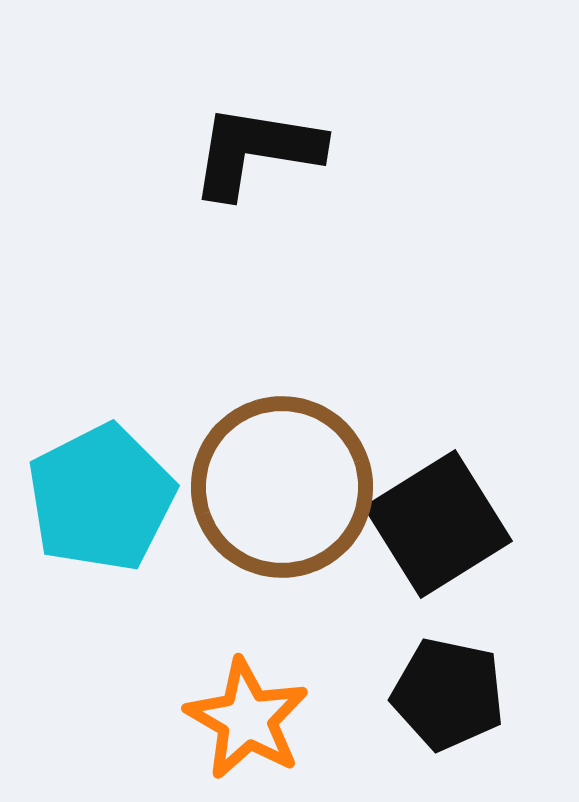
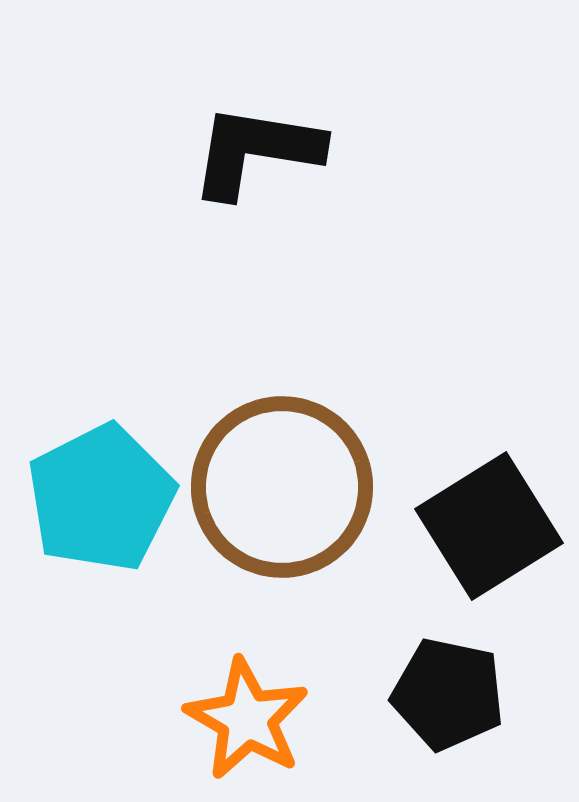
black square: moved 51 px right, 2 px down
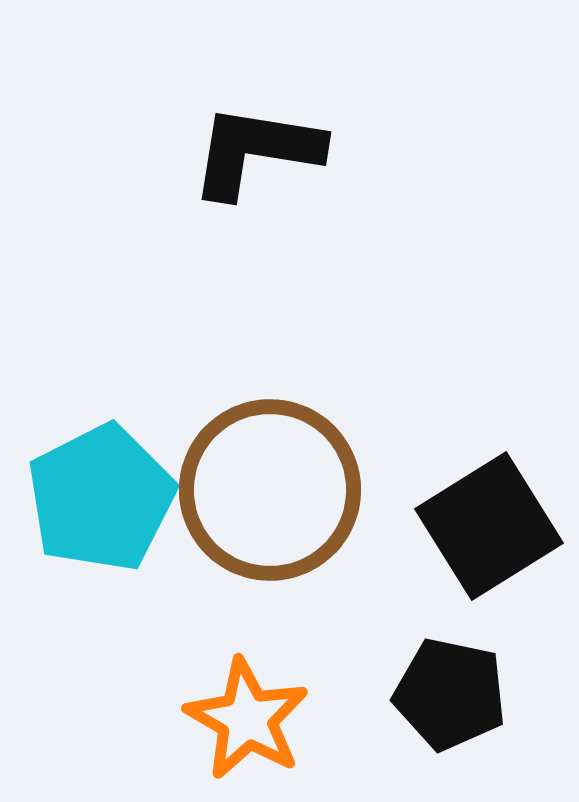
brown circle: moved 12 px left, 3 px down
black pentagon: moved 2 px right
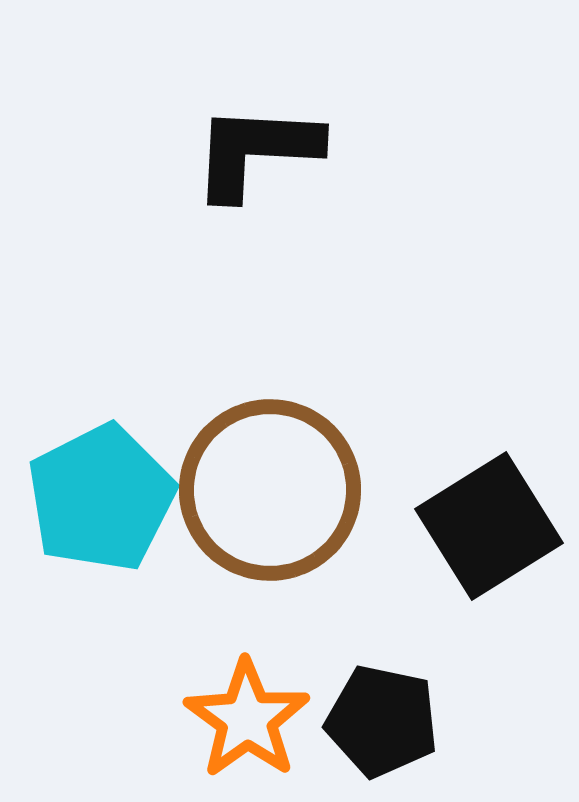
black L-shape: rotated 6 degrees counterclockwise
black pentagon: moved 68 px left, 27 px down
orange star: rotated 6 degrees clockwise
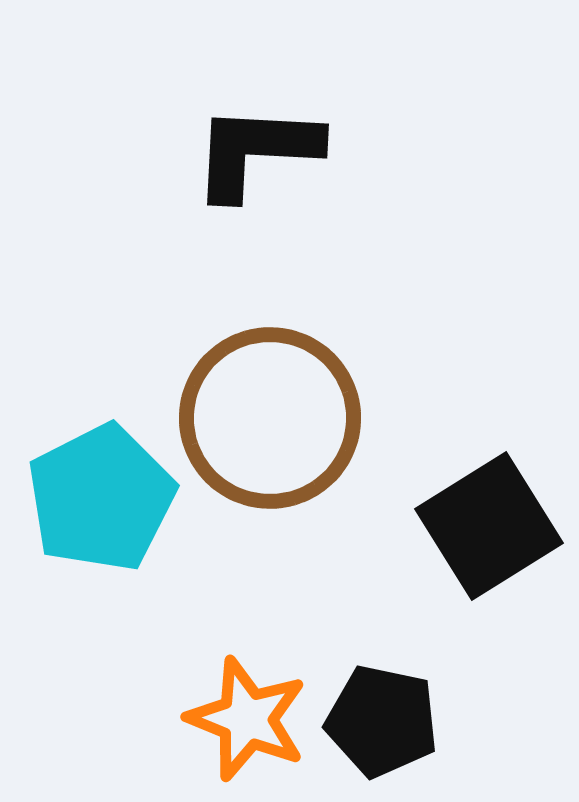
brown circle: moved 72 px up
orange star: rotated 14 degrees counterclockwise
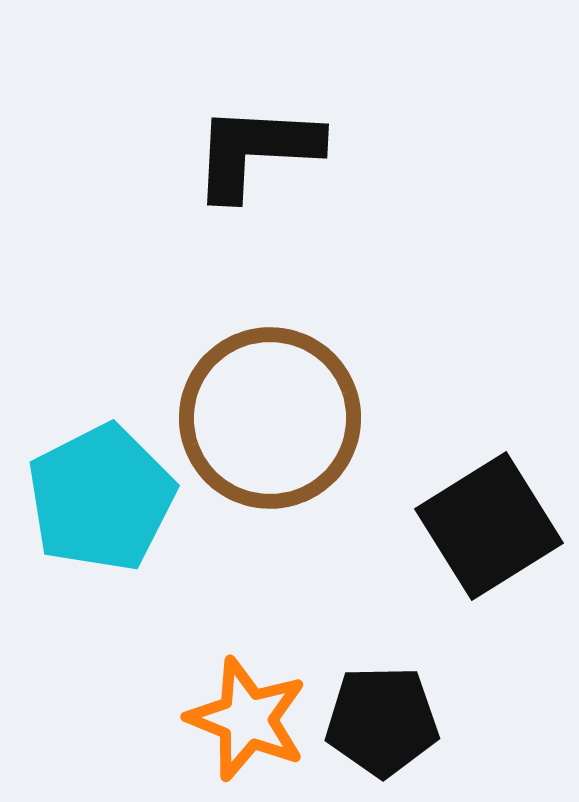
black pentagon: rotated 13 degrees counterclockwise
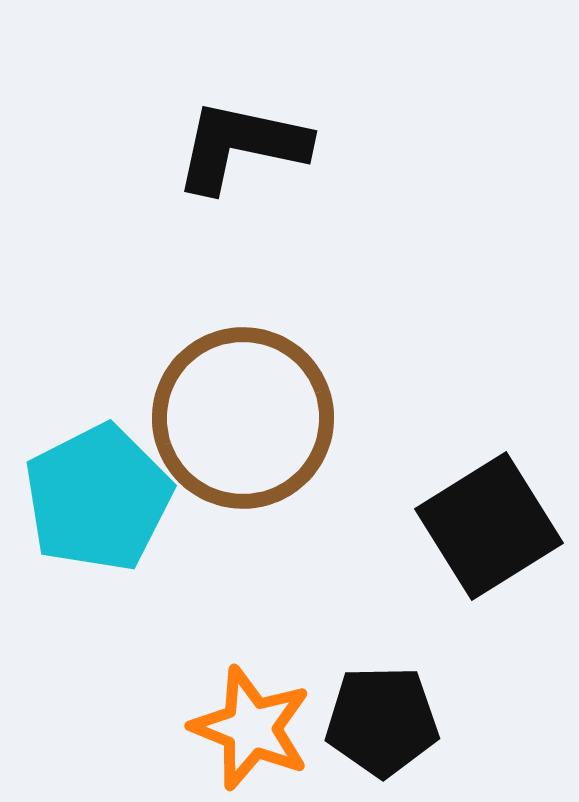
black L-shape: moved 15 px left, 5 px up; rotated 9 degrees clockwise
brown circle: moved 27 px left
cyan pentagon: moved 3 px left
orange star: moved 4 px right, 9 px down
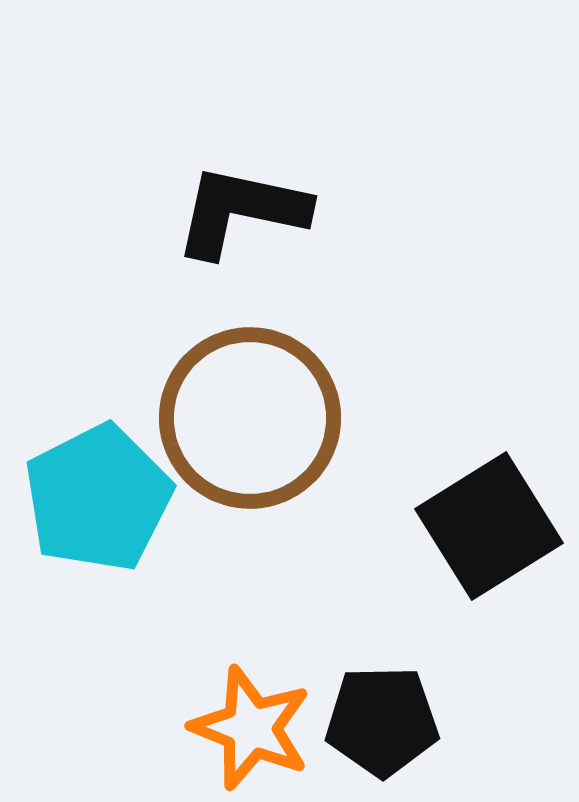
black L-shape: moved 65 px down
brown circle: moved 7 px right
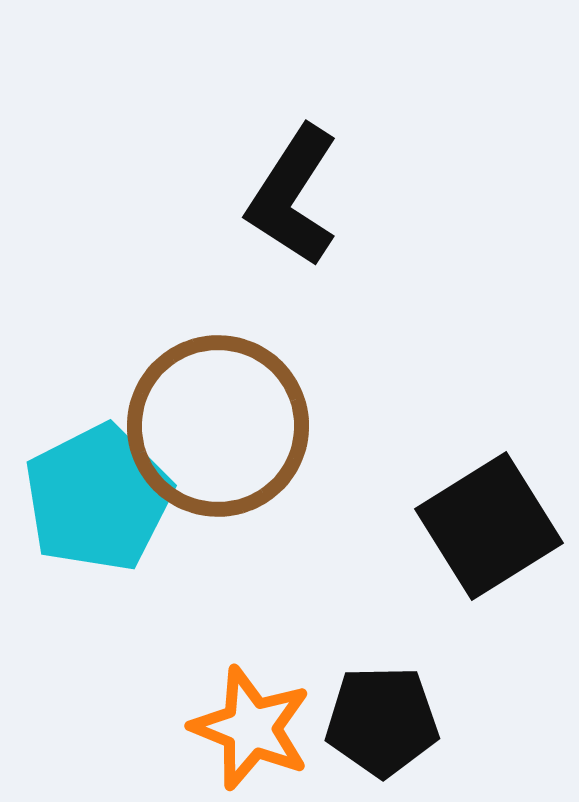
black L-shape: moved 52 px right, 15 px up; rotated 69 degrees counterclockwise
brown circle: moved 32 px left, 8 px down
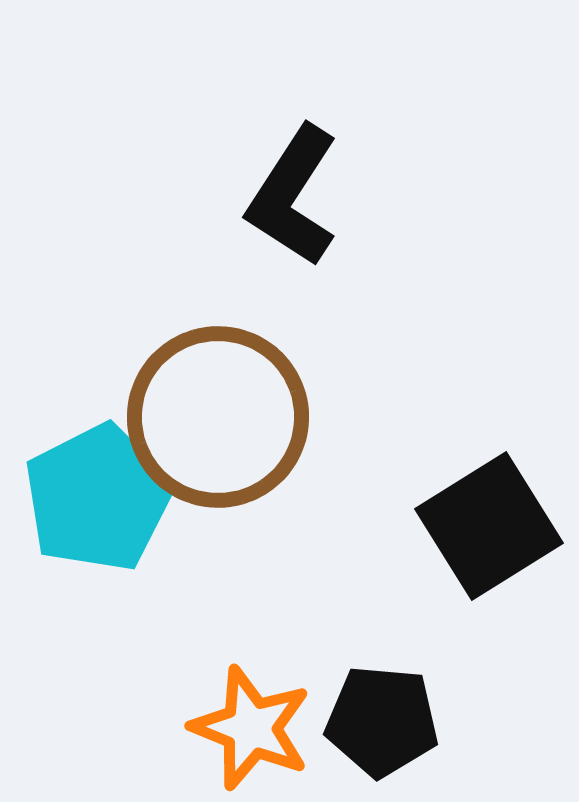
brown circle: moved 9 px up
black pentagon: rotated 6 degrees clockwise
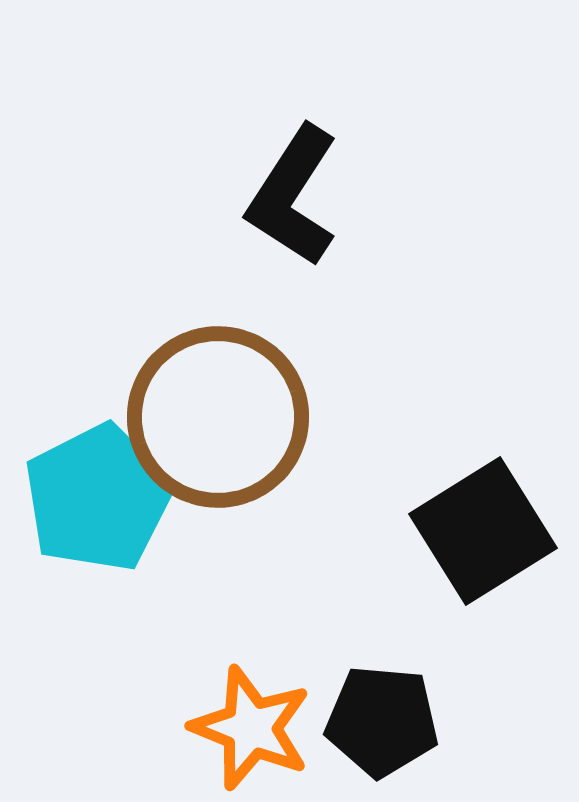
black square: moved 6 px left, 5 px down
